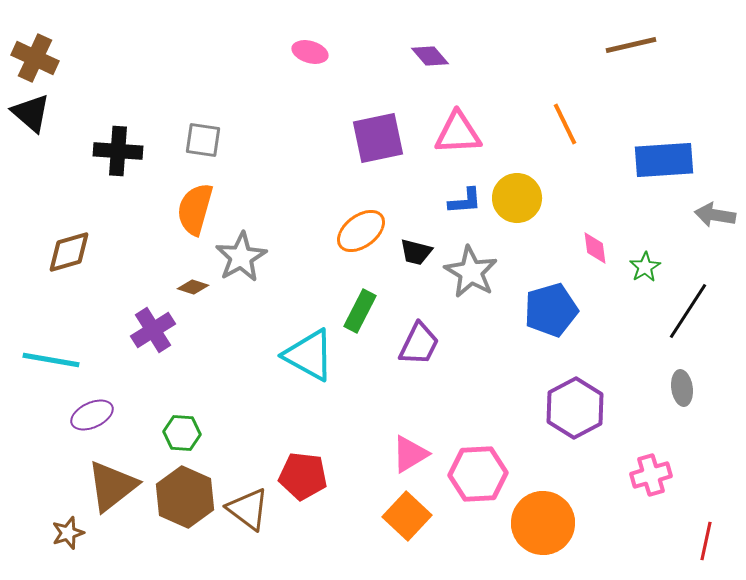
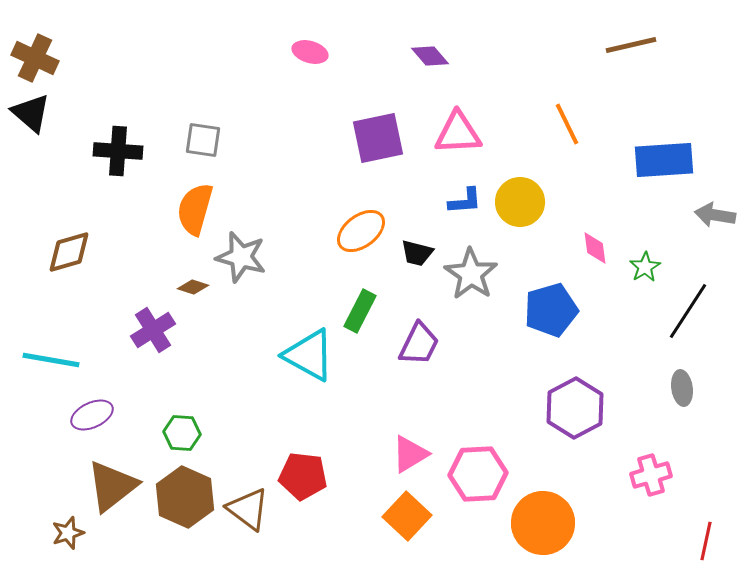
orange line at (565, 124): moved 2 px right
yellow circle at (517, 198): moved 3 px right, 4 px down
black trapezoid at (416, 252): moved 1 px right, 1 px down
gray star at (241, 257): rotated 27 degrees counterclockwise
gray star at (471, 272): moved 2 px down; rotated 4 degrees clockwise
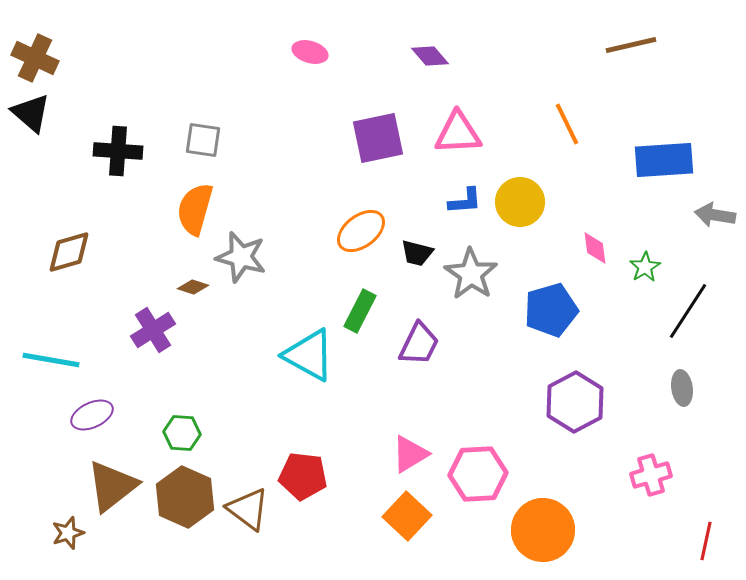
purple hexagon at (575, 408): moved 6 px up
orange circle at (543, 523): moved 7 px down
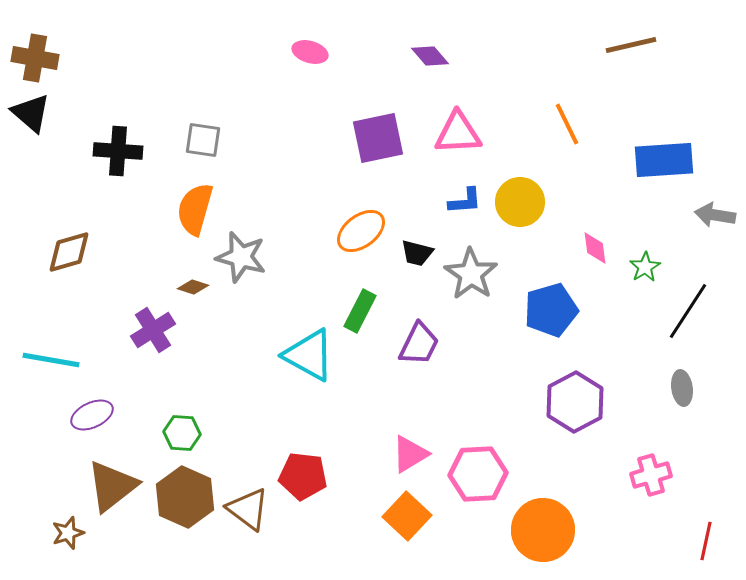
brown cross at (35, 58): rotated 15 degrees counterclockwise
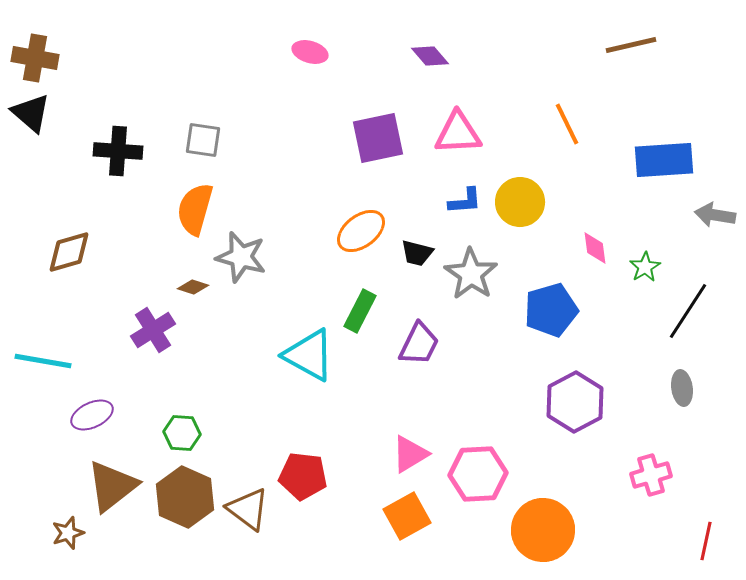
cyan line at (51, 360): moved 8 px left, 1 px down
orange square at (407, 516): rotated 18 degrees clockwise
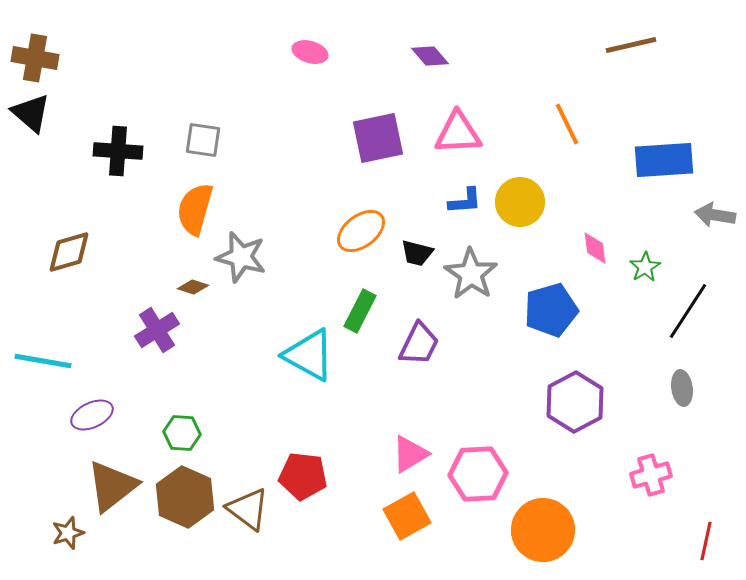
purple cross at (153, 330): moved 4 px right
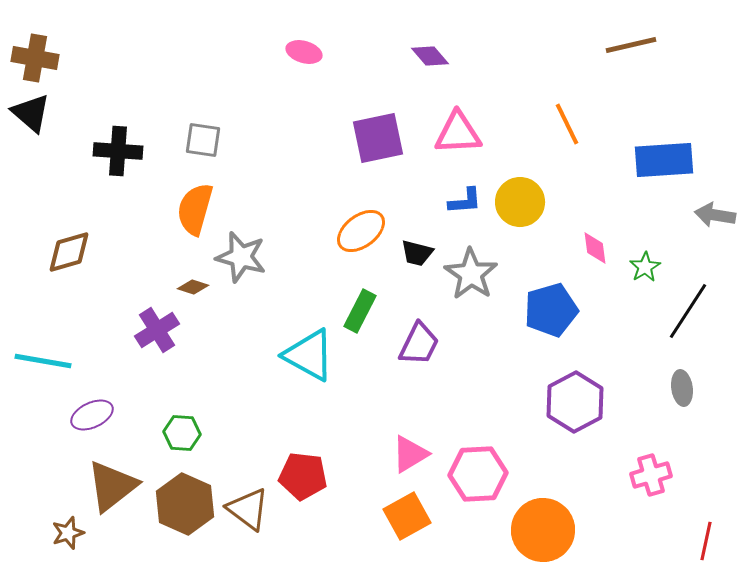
pink ellipse at (310, 52): moved 6 px left
brown hexagon at (185, 497): moved 7 px down
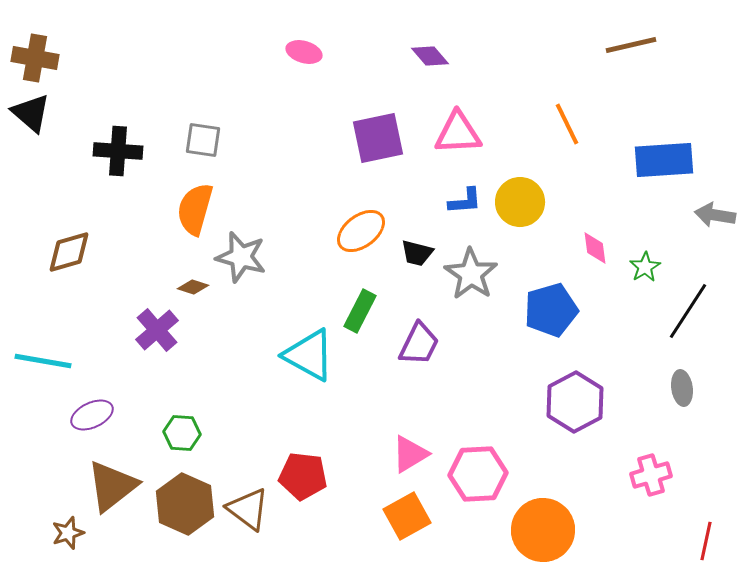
purple cross at (157, 330): rotated 9 degrees counterclockwise
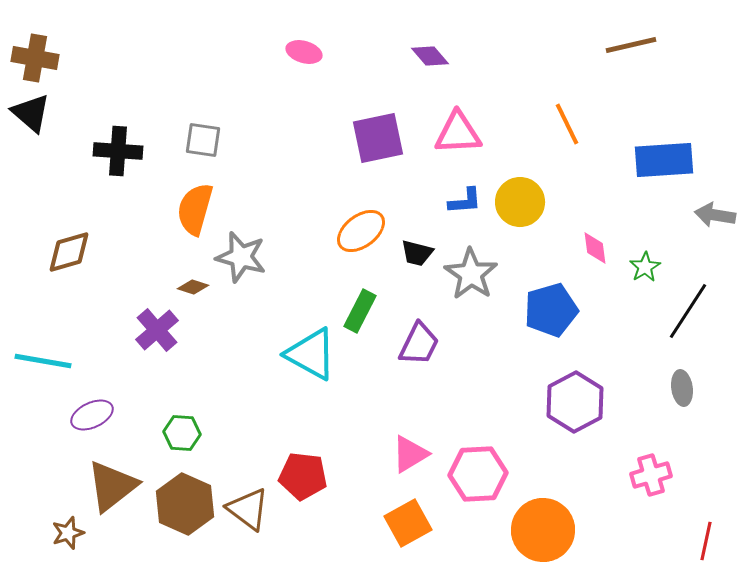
cyan triangle at (309, 355): moved 2 px right, 1 px up
orange square at (407, 516): moved 1 px right, 7 px down
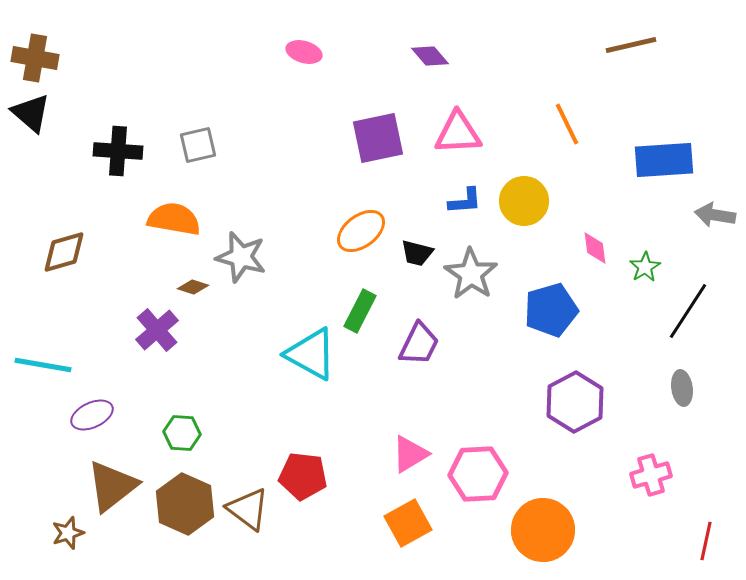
gray square at (203, 140): moved 5 px left, 5 px down; rotated 21 degrees counterclockwise
yellow circle at (520, 202): moved 4 px right, 1 px up
orange semicircle at (195, 209): moved 21 px left, 10 px down; rotated 84 degrees clockwise
brown diamond at (69, 252): moved 5 px left
cyan line at (43, 361): moved 4 px down
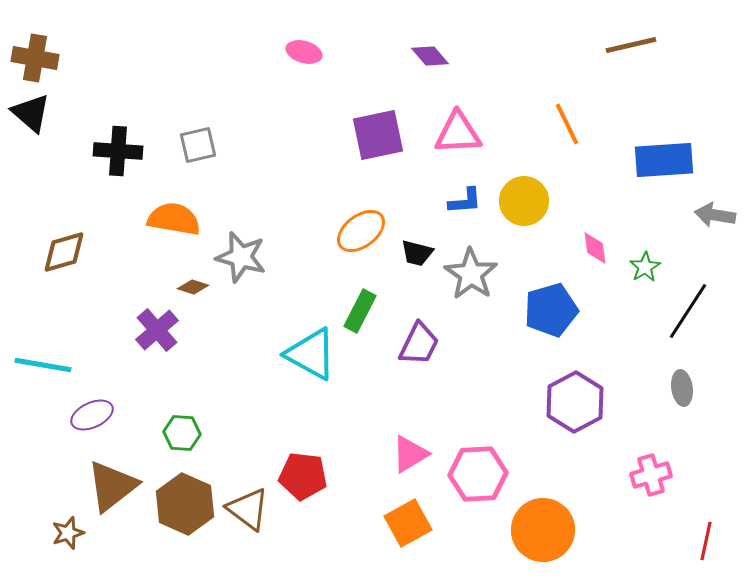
purple square at (378, 138): moved 3 px up
